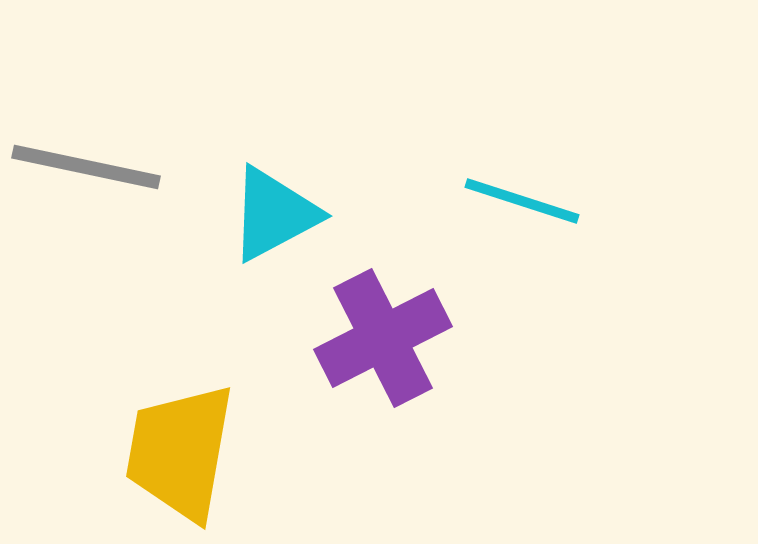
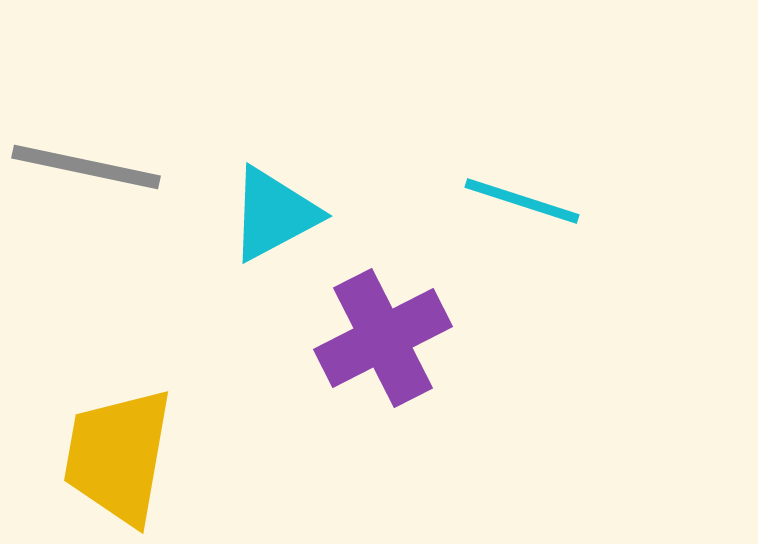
yellow trapezoid: moved 62 px left, 4 px down
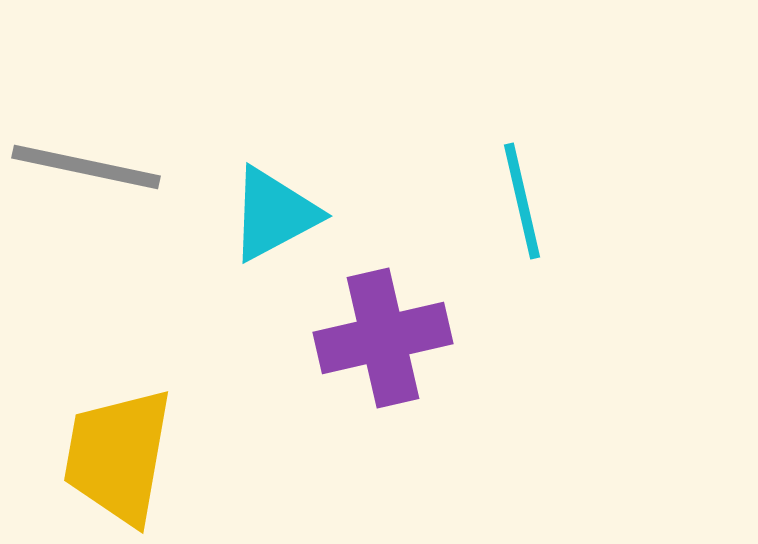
cyan line: rotated 59 degrees clockwise
purple cross: rotated 14 degrees clockwise
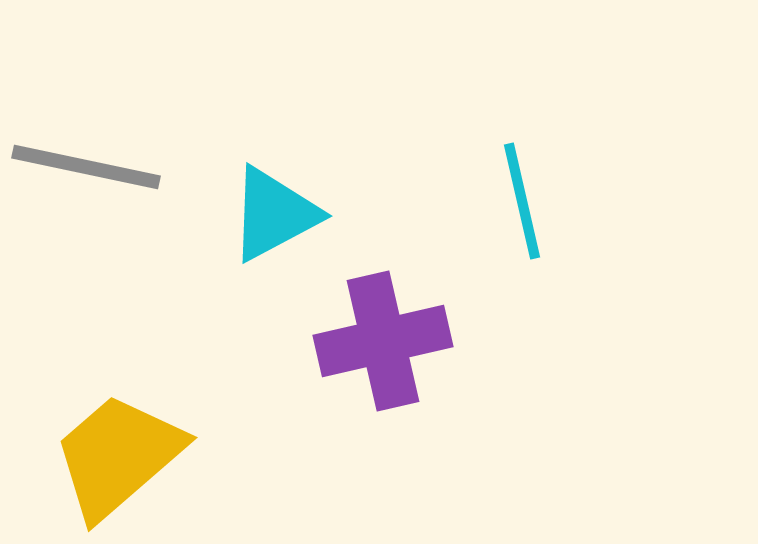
purple cross: moved 3 px down
yellow trapezoid: rotated 39 degrees clockwise
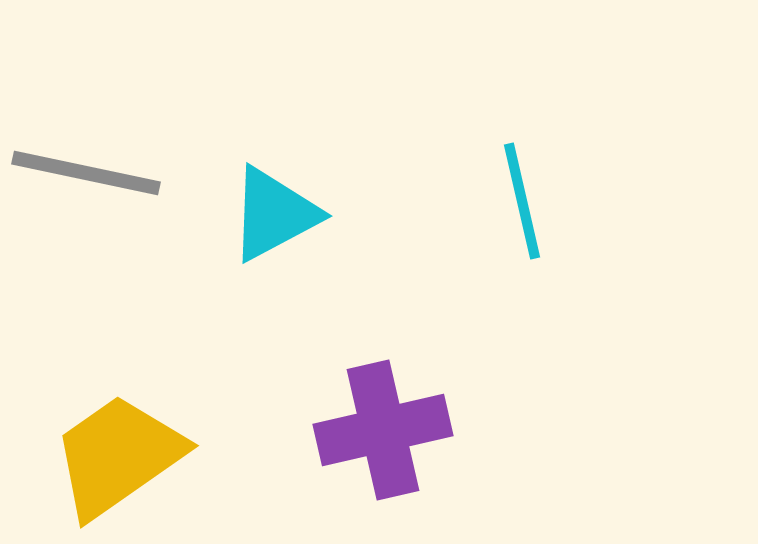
gray line: moved 6 px down
purple cross: moved 89 px down
yellow trapezoid: rotated 6 degrees clockwise
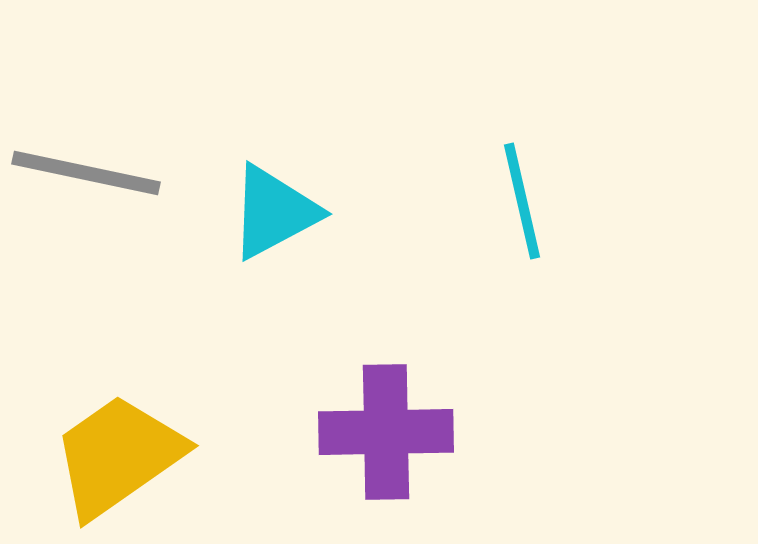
cyan triangle: moved 2 px up
purple cross: moved 3 px right, 2 px down; rotated 12 degrees clockwise
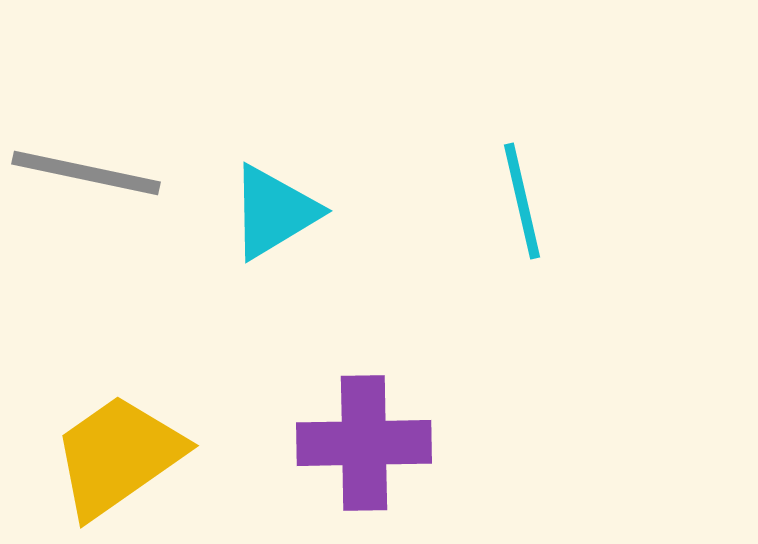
cyan triangle: rotated 3 degrees counterclockwise
purple cross: moved 22 px left, 11 px down
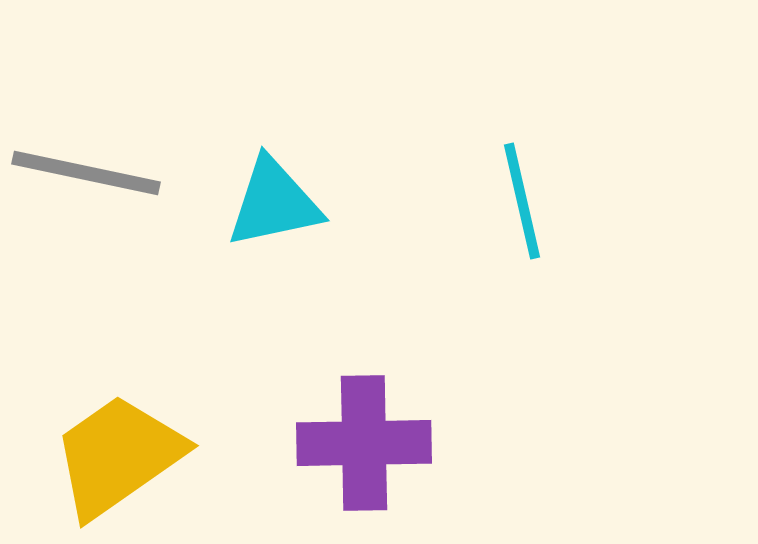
cyan triangle: moved 9 px up; rotated 19 degrees clockwise
